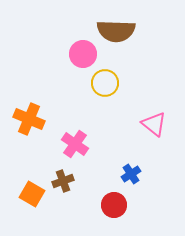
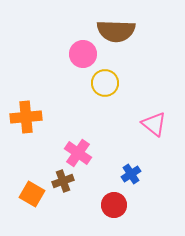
orange cross: moved 3 px left, 2 px up; rotated 28 degrees counterclockwise
pink cross: moved 3 px right, 9 px down
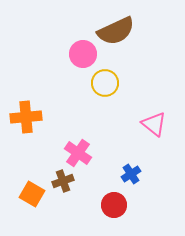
brown semicircle: rotated 27 degrees counterclockwise
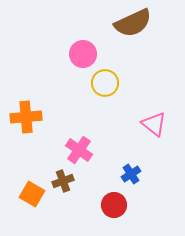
brown semicircle: moved 17 px right, 8 px up
pink cross: moved 1 px right, 3 px up
